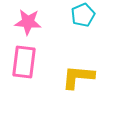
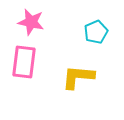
cyan pentagon: moved 13 px right, 17 px down
pink star: moved 3 px right; rotated 8 degrees clockwise
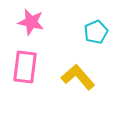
pink rectangle: moved 1 px right, 5 px down
yellow L-shape: rotated 44 degrees clockwise
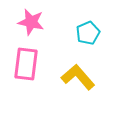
cyan pentagon: moved 8 px left, 1 px down
pink rectangle: moved 1 px right, 3 px up
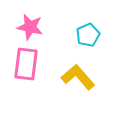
pink star: moved 1 px left, 5 px down
cyan pentagon: moved 2 px down
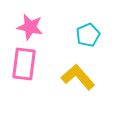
pink rectangle: moved 2 px left
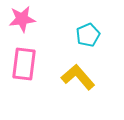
pink star: moved 8 px left, 8 px up; rotated 20 degrees counterclockwise
